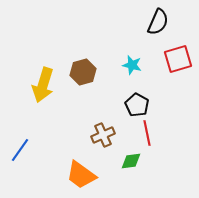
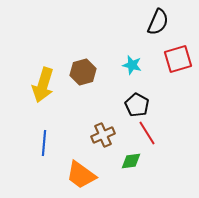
red line: rotated 20 degrees counterclockwise
blue line: moved 24 px right, 7 px up; rotated 30 degrees counterclockwise
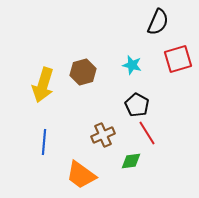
blue line: moved 1 px up
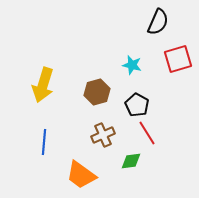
brown hexagon: moved 14 px right, 20 px down
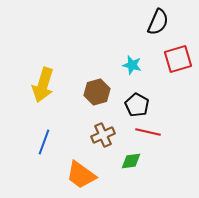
red line: moved 1 px right, 1 px up; rotated 45 degrees counterclockwise
blue line: rotated 15 degrees clockwise
